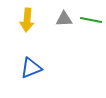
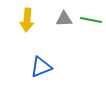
blue triangle: moved 10 px right, 1 px up
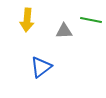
gray triangle: moved 12 px down
blue triangle: rotated 15 degrees counterclockwise
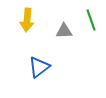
green line: rotated 60 degrees clockwise
blue triangle: moved 2 px left
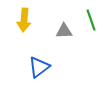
yellow arrow: moved 3 px left
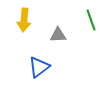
gray triangle: moved 6 px left, 4 px down
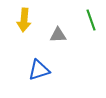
blue triangle: moved 3 px down; rotated 20 degrees clockwise
